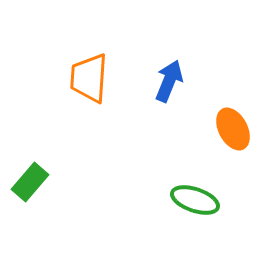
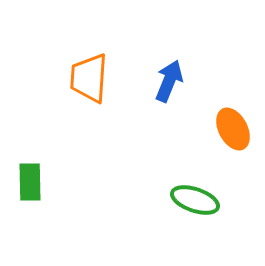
green rectangle: rotated 42 degrees counterclockwise
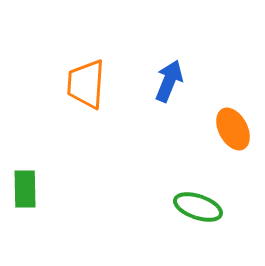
orange trapezoid: moved 3 px left, 6 px down
green rectangle: moved 5 px left, 7 px down
green ellipse: moved 3 px right, 7 px down
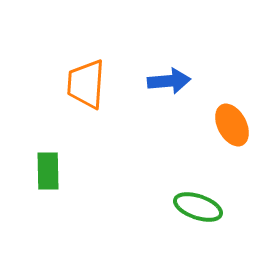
blue arrow: rotated 63 degrees clockwise
orange ellipse: moved 1 px left, 4 px up
green rectangle: moved 23 px right, 18 px up
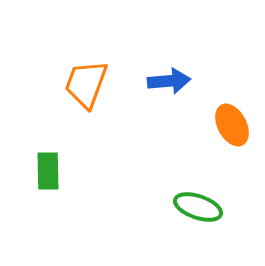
orange trapezoid: rotated 16 degrees clockwise
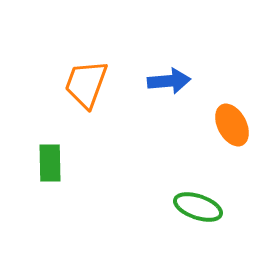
green rectangle: moved 2 px right, 8 px up
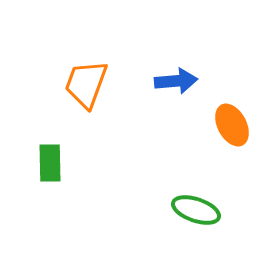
blue arrow: moved 7 px right
green ellipse: moved 2 px left, 3 px down
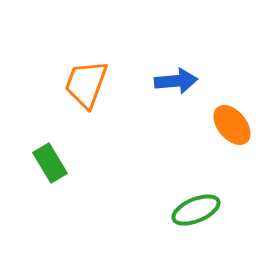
orange ellipse: rotated 12 degrees counterclockwise
green rectangle: rotated 30 degrees counterclockwise
green ellipse: rotated 42 degrees counterclockwise
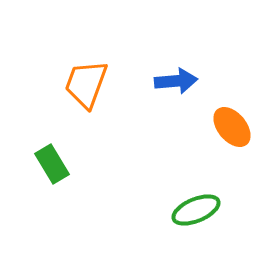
orange ellipse: moved 2 px down
green rectangle: moved 2 px right, 1 px down
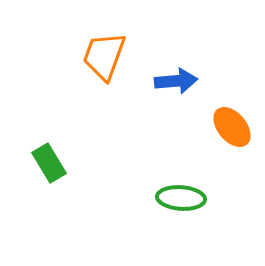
orange trapezoid: moved 18 px right, 28 px up
green rectangle: moved 3 px left, 1 px up
green ellipse: moved 15 px left, 12 px up; rotated 27 degrees clockwise
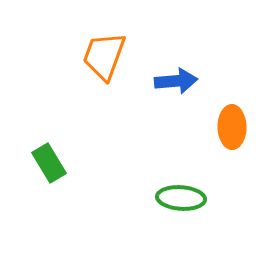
orange ellipse: rotated 39 degrees clockwise
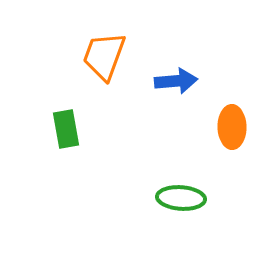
green rectangle: moved 17 px right, 34 px up; rotated 21 degrees clockwise
